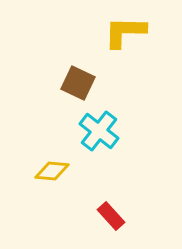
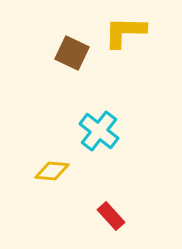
brown square: moved 6 px left, 30 px up
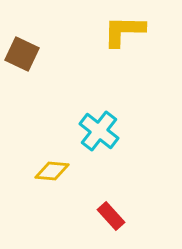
yellow L-shape: moved 1 px left, 1 px up
brown square: moved 50 px left, 1 px down
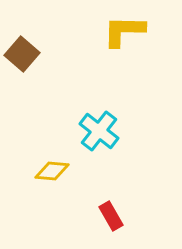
brown square: rotated 16 degrees clockwise
red rectangle: rotated 12 degrees clockwise
